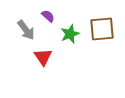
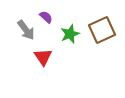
purple semicircle: moved 2 px left, 1 px down
brown square: moved 1 px down; rotated 20 degrees counterclockwise
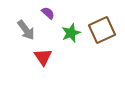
purple semicircle: moved 2 px right, 4 px up
green star: moved 1 px right, 1 px up
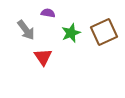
purple semicircle: rotated 32 degrees counterclockwise
brown square: moved 2 px right, 2 px down
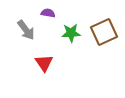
green star: rotated 18 degrees clockwise
red triangle: moved 1 px right, 6 px down
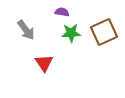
purple semicircle: moved 14 px right, 1 px up
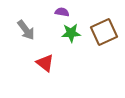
red triangle: moved 1 px right; rotated 18 degrees counterclockwise
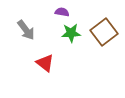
brown square: rotated 12 degrees counterclockwise
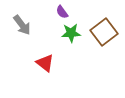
purple semicircle: rotated 136 degrees counterclockwise
gray arrow: moved 4 px left, 5 px up
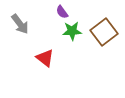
gray arrow: moved 2 px left, 1 px up
green star: moved 1 px right, 2 px up
red triangle: moved 5 px up
